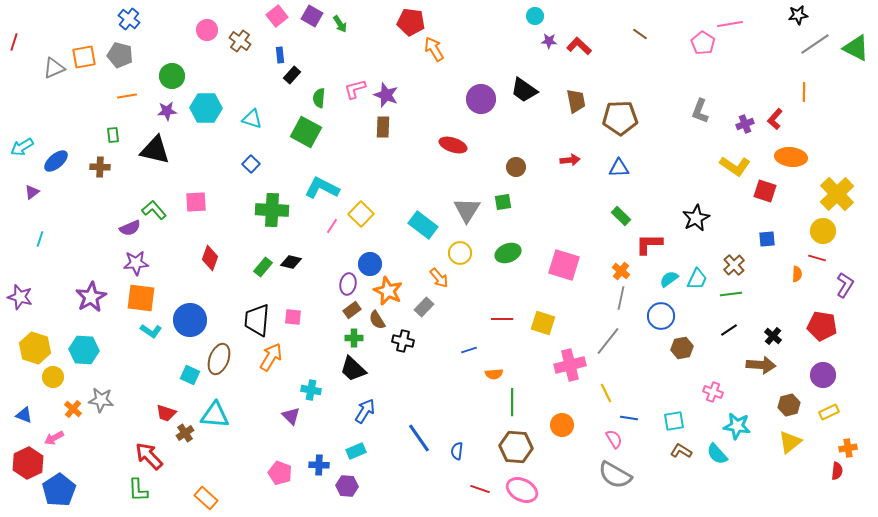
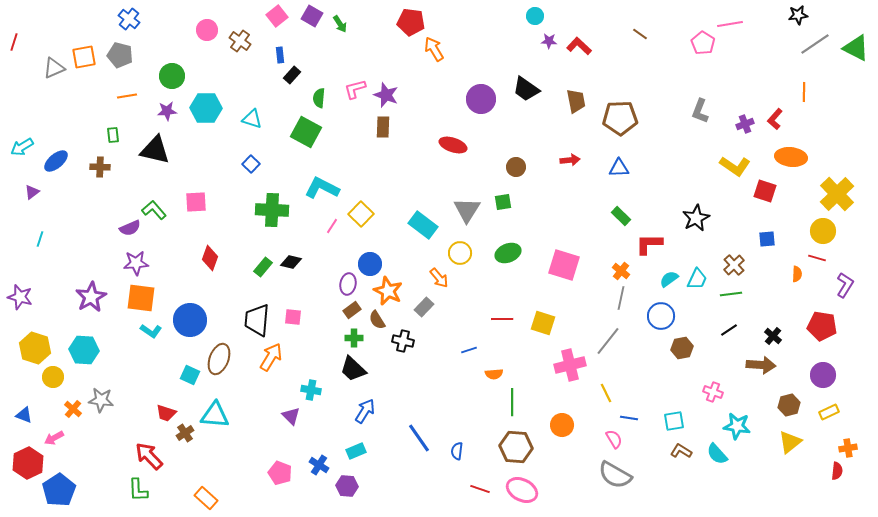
black trapezoid at (524, 90): moved 2 px right, 1 px up
blue cross at (319, 465): rotated 30 degrees clockwise
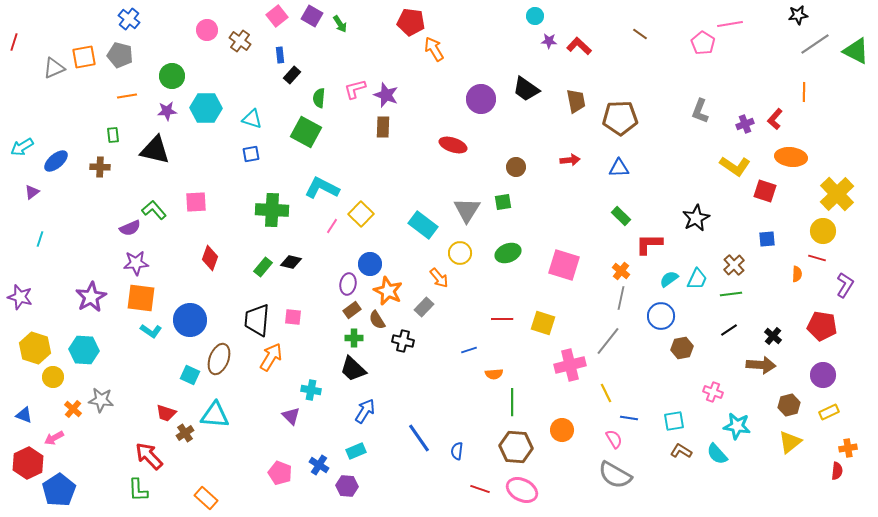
green triangle at (856, 48): moved 3 px down
blue square at (251, 164): moved 10 px up; rotated 36 degrees clockwise
orange circle at (562, 425): moved 5 px down
